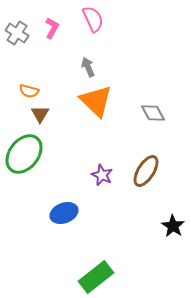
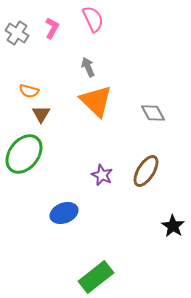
brown triangle: moved 1 px right
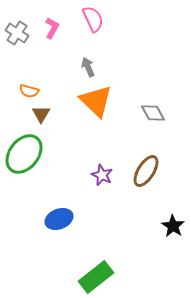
blue ellipse: moved 5 px left, 6 px down
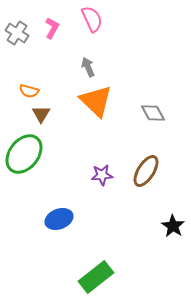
pink semicircle: moved 1 px left
purple star: rotated 30 degrees counterclockwise
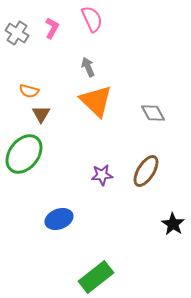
black star: moved 2 px up
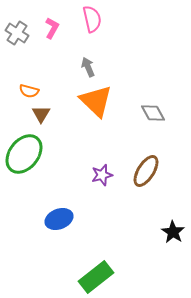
pink semicircle: rotated 12 degrees clockwise
purple star: rotated 10 degrees counterclockwise
black star: moved 8 px down
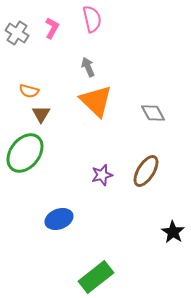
green ellipse: moved 1 px right, 1 px up
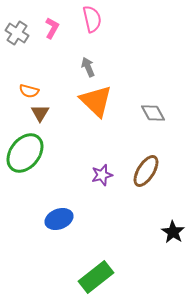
brown triangle: moved 1 px left, 1 px up
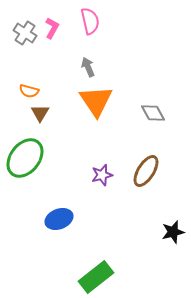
pink semicircle: moved 2 px left, 2 px down
gray cross: moved 8 px right
orange triangle: rotated 12 degrees clockwise
green ellipse: moved 5 px down
black star: rotated 25 degrees clockwise
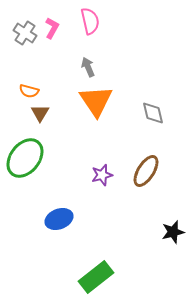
gray diamond: rotated 15 degrees clockwise
